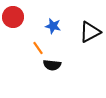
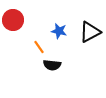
red circle: moved 3 px down
blue star: moved 6 px right, 5 px down
orange line: moved 1 px right, 1 px up
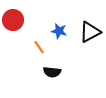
black semicircle: moved 7 px down
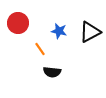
red circle: moved 5 px right, 3 px down
orange line: moved 1 px right, 2 px down
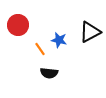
red circle: moved 2 px down
blue star: moved 9 px down
black semicircle: moved 3 px left, 1 px down
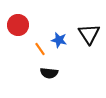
black triangle: moved 1 px left, 2 px down; rotated 35 degrees counterclockwise
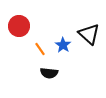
red circle: moved 1 px right, 1 px down
black triangle: rotated 15 degrees counterclockwise
blue star: moved 4 px right, 5 px down; rotated 21 degrees clockwise
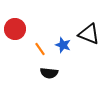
red circle: moved 4 px left, 3 px down
black triangle: rotated 20 degrees counterclockwise
blue star: rotated 14 degrees counterclockwise
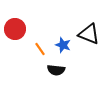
black semicircle: moved 7 px right, 3 px up
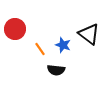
black triangle: rotated 15 degrees clockwise
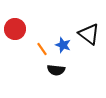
orange line: moved 2 px right
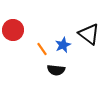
red circle: moved 2 px left, 1 px down
blue star: rotated 28 degrees clockwise
